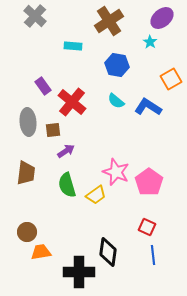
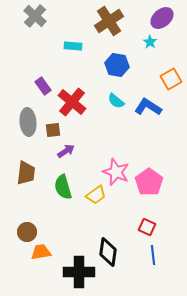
green semicircle: moved 4 px left, 2 px down
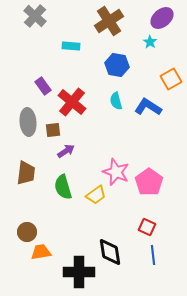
cyan rectangle: moved 2 px left
cyan semicircle: rotated 36 degrees clockwise
black diamond: moved 2 px right; rotated 16 degrees counterclockwise
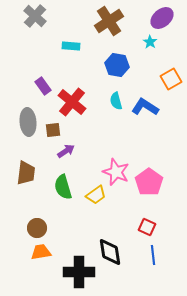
blue L-shape: moved 3 px left
brown circle: moved 10 px right, 4 px up
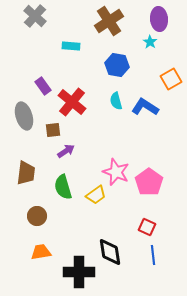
purple ellipse: moved 3 px left, 1 px down; rotated 55 degrees counterclockwise
gray ellipse: moved 4 px left, 6 px up; rotated 12 degrees counterclockwise
brown circle: moved 12 px up
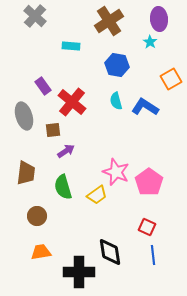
yellow trapezoid: moved 1 px right
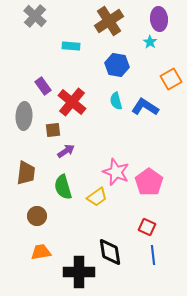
gray ellipse: rotated 20 degrees clockwise
yellow trapezoid: moved 2 px down
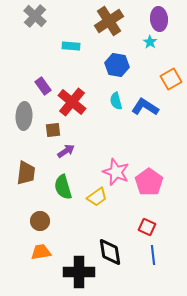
brown circle: moved 3 px right, 5 px down
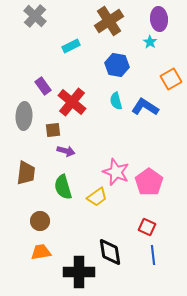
cyan rectangle: rotated 30 degrees counterclockwise
purple arrow: rotated 48 degrees clockwise
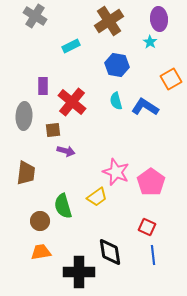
gray cross: rotated 10 degrees counterclockwise
purple rectangle: rotated 36 degrees clockwise
pink pentagon: moved 2 px right
green semicircle: moved 19 px down
